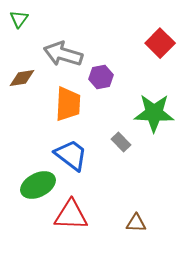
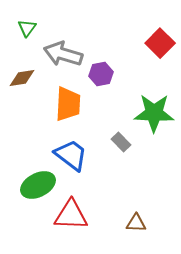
green triangle: moved 8 px right, 9 px down
purple hexagon: moved 3 px up
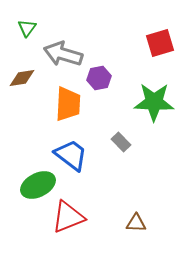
red square: rotated 28 degrees clockwise
purple hexagon: moved 2 px left, 4 px down
green star: moved 11 px up
red triangle: moved 3 px left, 2 px down; rotated 24 degrees counterclockwise
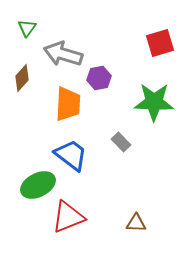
brown diamond: rotated 40 degrees counterclockwise
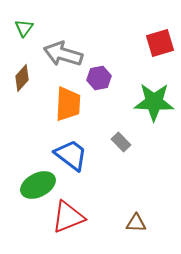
green triangle: moved 3 px left
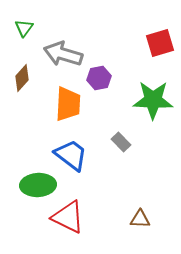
green star: moved 1 px left, 2 px up
green ellipse: rotated 24 degrees clockwise
red triangle: rotated 48 degrees clockwise
brown triangle: moved 4 px right, 4 px up
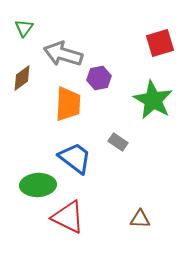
brown diamond: rotated 12 degrees clockwise
green star: rotated 27 degrees clockwise
gray rectangle: moved 3 px left; rotated 12 degrees counterclockwise
blue trapezoid: moved 4 px right, 3 px down
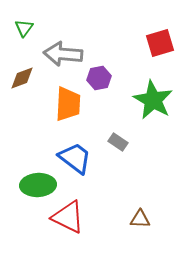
gray arrow: rotated 12 degrees counterclockwise
brown diamond: rotated 16 degrees clockwise
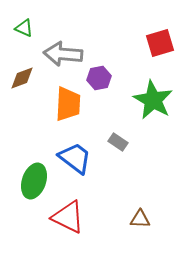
green triangle: rotated 42 degrees counterclockwise
green ellipse: moved 4 px left, 4 px up; rotated 68 degrees counterclockwise
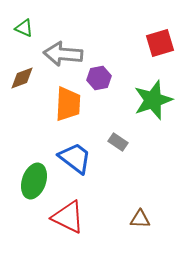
green star: rotated 24 degrees clockwise
